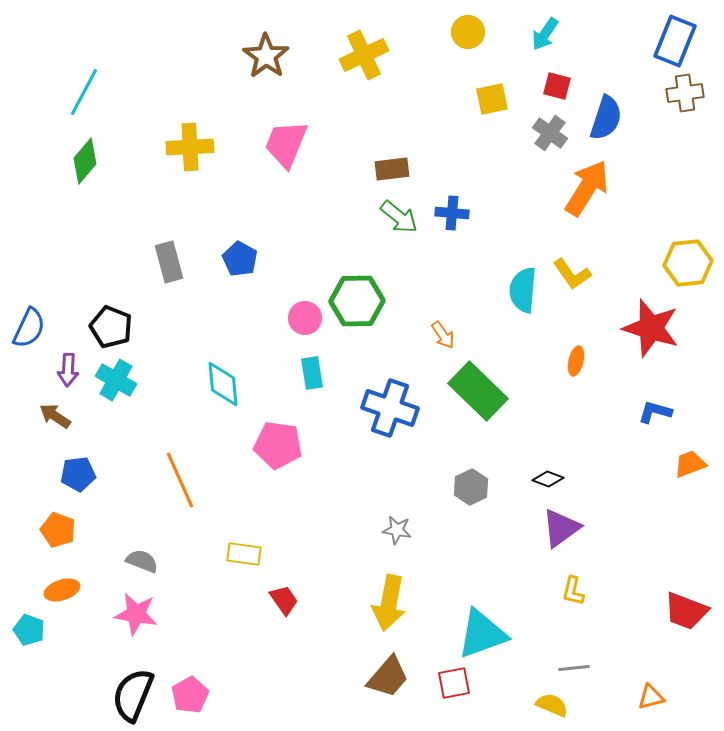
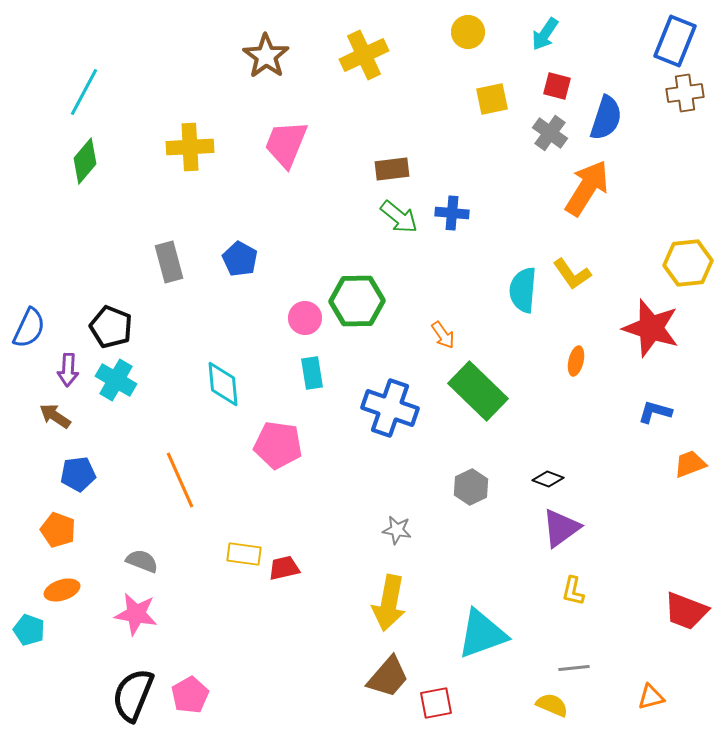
red trapezoid at (284, 600): moved 32 px up; rotated 68 degrees counterclockwise
red square at (454, 683): moved 18 px left, 20 px down
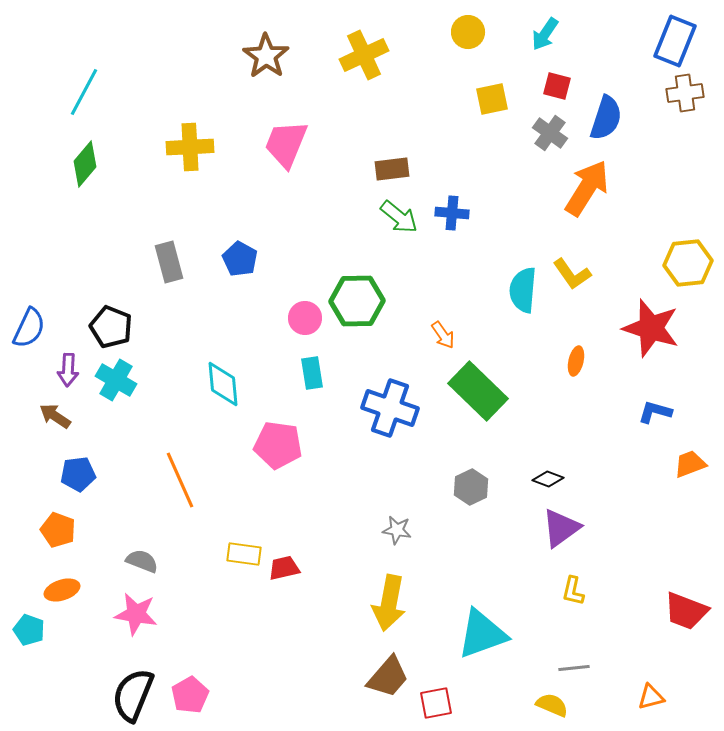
green diamond at (85, 161): moved 3 px down
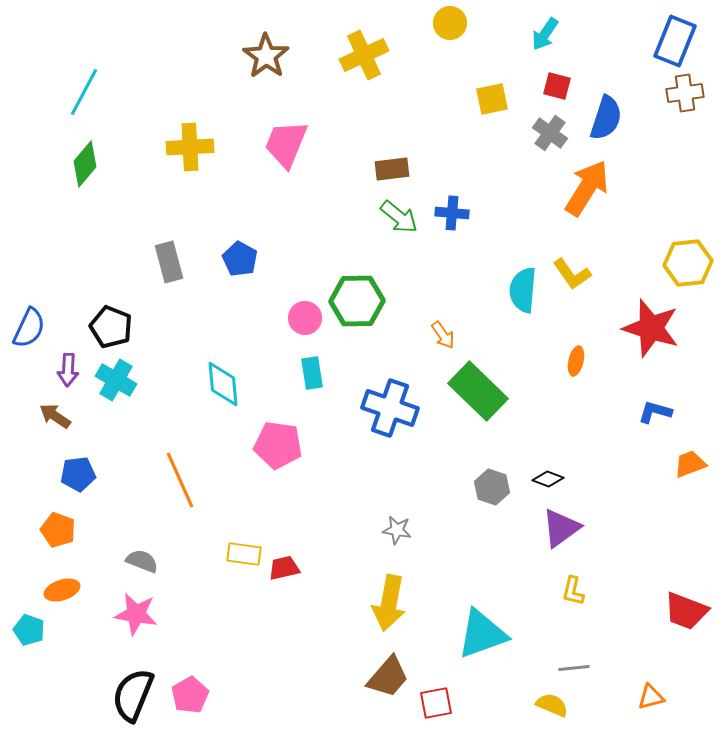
yellow circle at (468, 32): moved 18 px left, 9 px up
gray hexagon at (471, 487): moved 21 px right; rotated 16 degrees counterclockwise
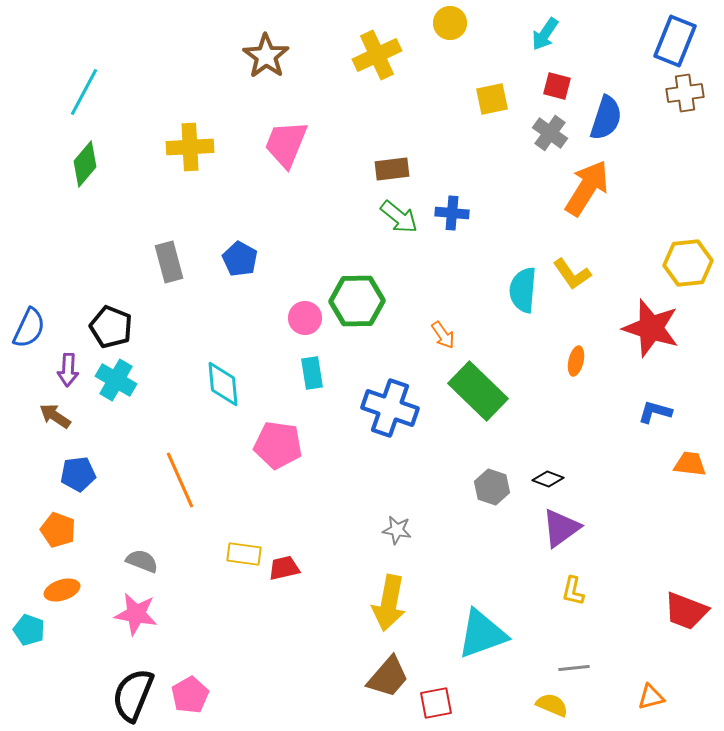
yellow cross at (364, 55): moved 13 px right
orange trapezoid at (690, 464): rotated 28 degrees clockwise
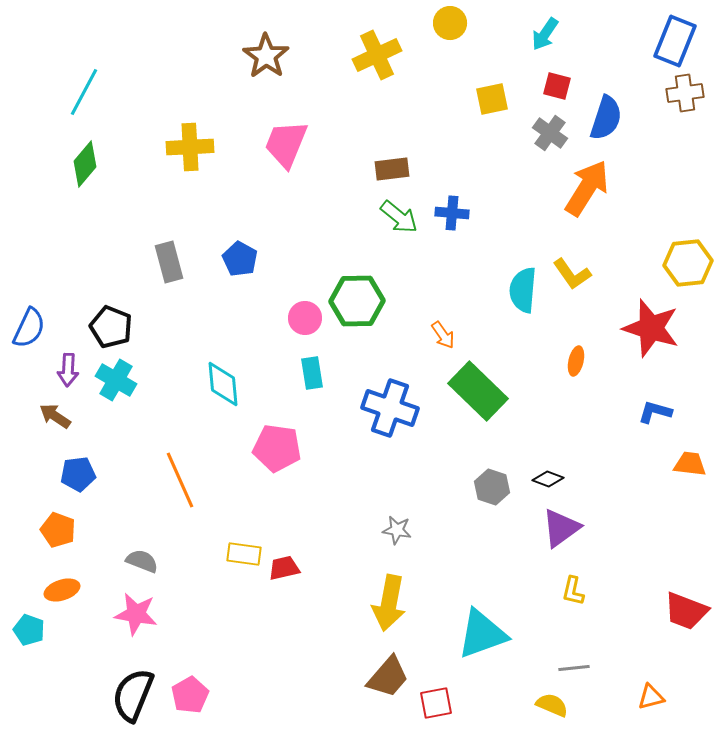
pink pentagon at (278, 445): moved 1 px left, 3 px down
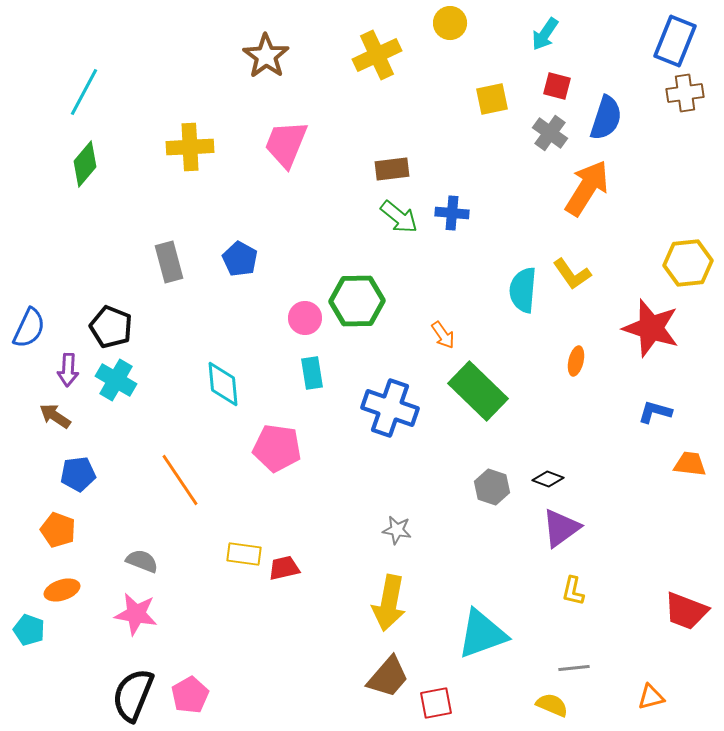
orange line at (180, 480): rotated 10 degrees counterclockwise
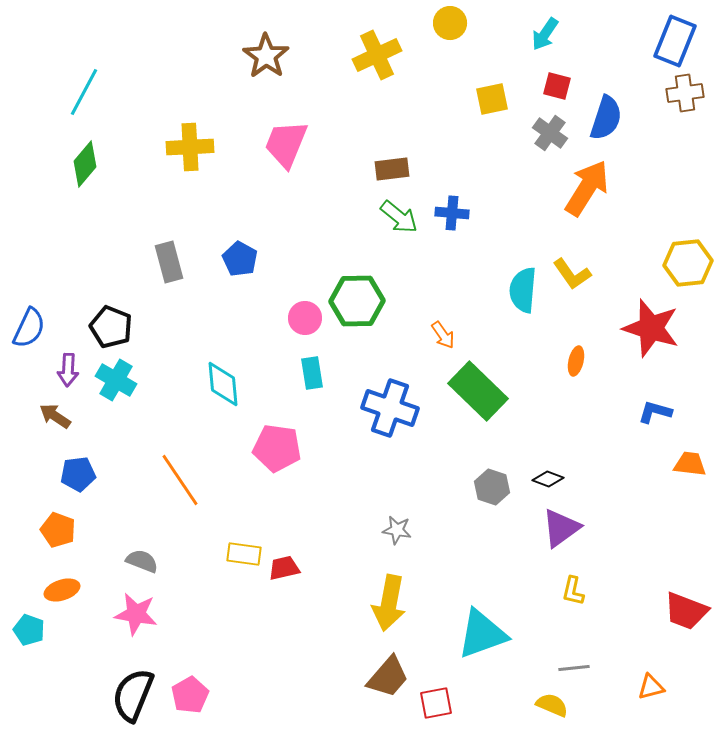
orange triangle at (651, 697): moved 10 px up
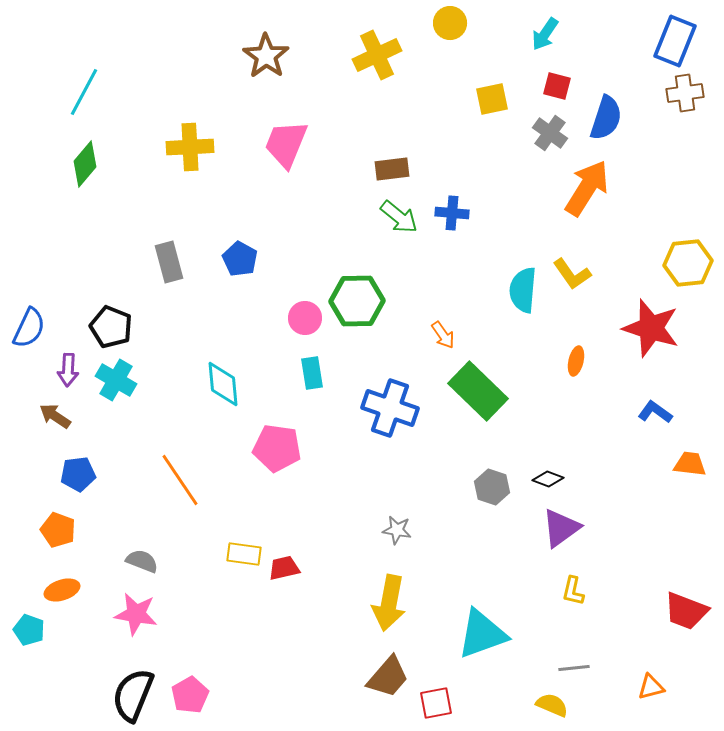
blue L-shape at (655, 412): rotated 20 degrees clockwise
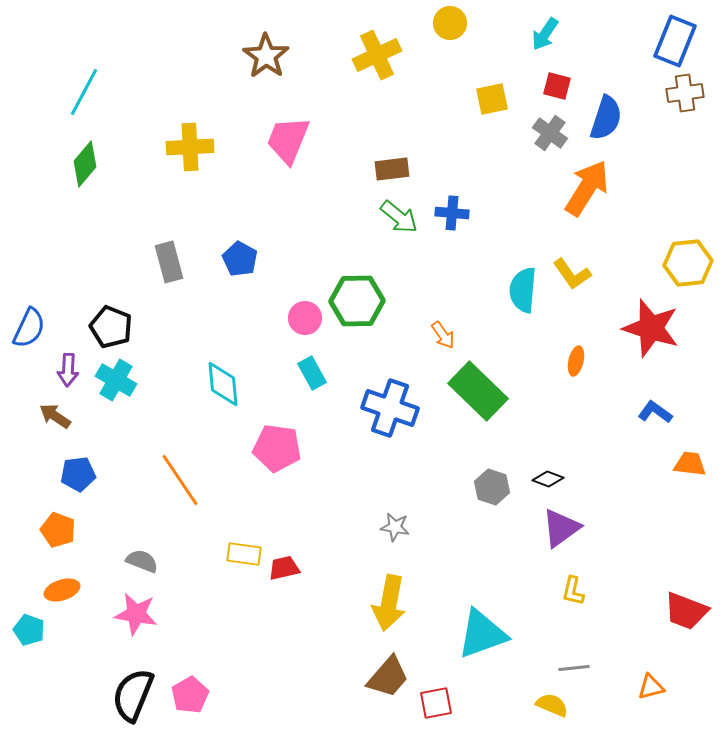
pink trapezoid at (286, 144): moved 2 px right, 4 px up
cyan rectangle at (312, 373): rotated 20 degrees counterclockwise
gray star at (397, 530): moved 2 px left, 3 px up
